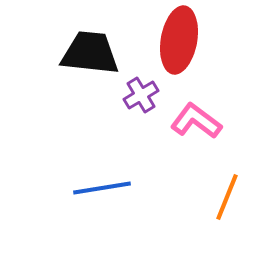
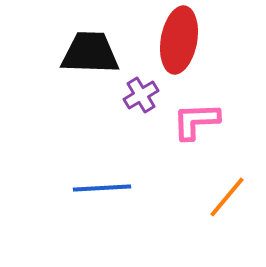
black trapezoid: rotated 4 degrees counterclockwise
pink L-shape: rotated 39 degrees counterclockwise
blue line: rotated 6 degrees clockwise
orange line: rotated 18 degrees clockwise
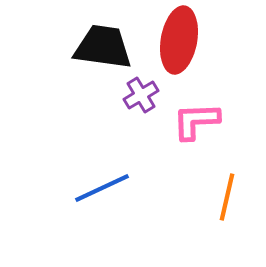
black trapezoid: moved 13 px right, 6 px up; rotated 6 degrees clockwise
blue line: rotated 22 degrees counterclockwise
orange line: rotated 27 degrees counterclockwise
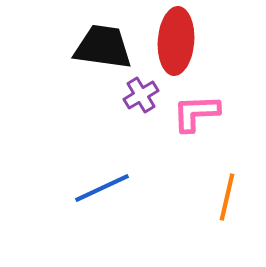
red ellipse: moved 3 px left, 1 px down; rotated 6 degrees counterclockwise
pink L-shape: moved 8 px up
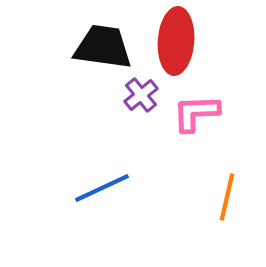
purple cross: rotated 8 degrees counterclockwise
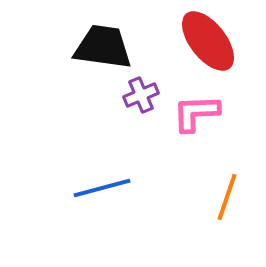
red ellipse: moved 32 px right; rotated 42 degrees counterclockwise
purple cross: rotated 16 degrees clockwise
blue line: rotated 10 degrees clockwise
orange line: rotated 6 degrees clockwise
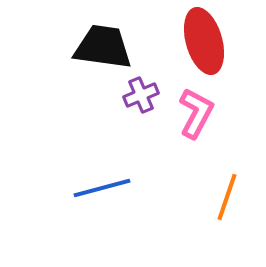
red ellipse: moved 4 px left; rotated 22 degrees clockwise
pink L-shape: rotated 120 degrees clockwise
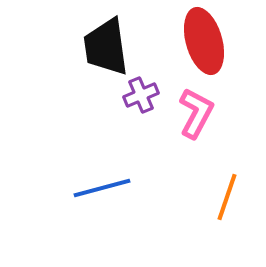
black trapezoid: moved 3 px right; rotated 106 degrees counterclockwise
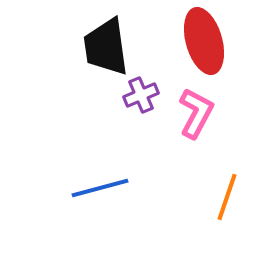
blue line: moved 2 px left
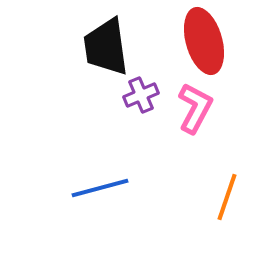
pink L-shape: moved 1 px left, 5 px up
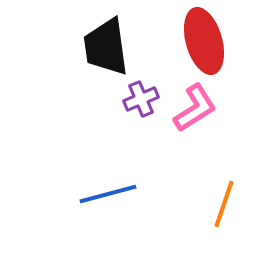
purple cross: moved 4 px down
pink L-shape: rotated 30 degrees clockwise
blue line: moved 8 px right, 6 px down
orange line: moved 3 px left, 7 px down
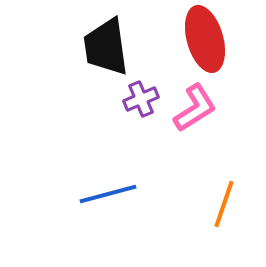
red ellipse: moved 1 px right, 2 px up
